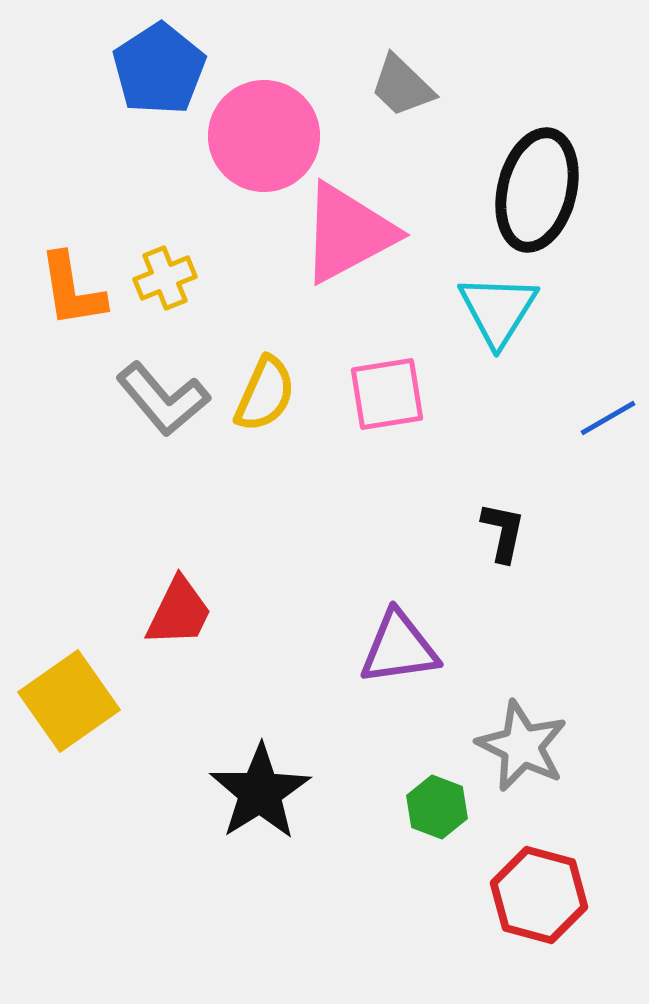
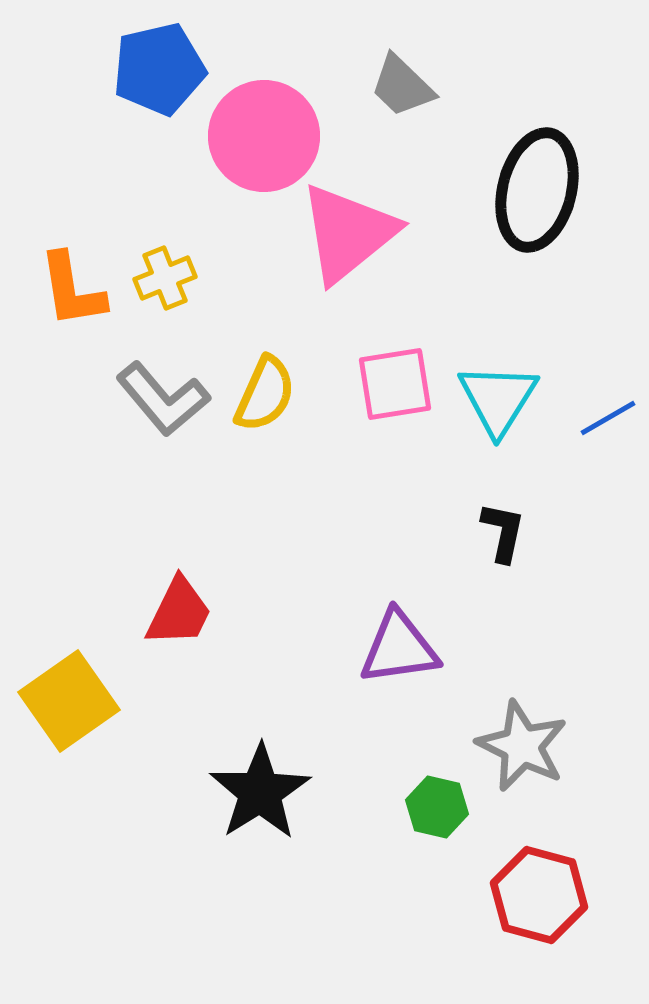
blue pentagon: rotated 20 degrees clockwise
pink triangle: rotated 11 degrees counterclockwise
cyan triangle: moved 89 px down
pink square: moved 8 px right, 10 px up
green hexagon: rotated 8 degrees counterclockwise
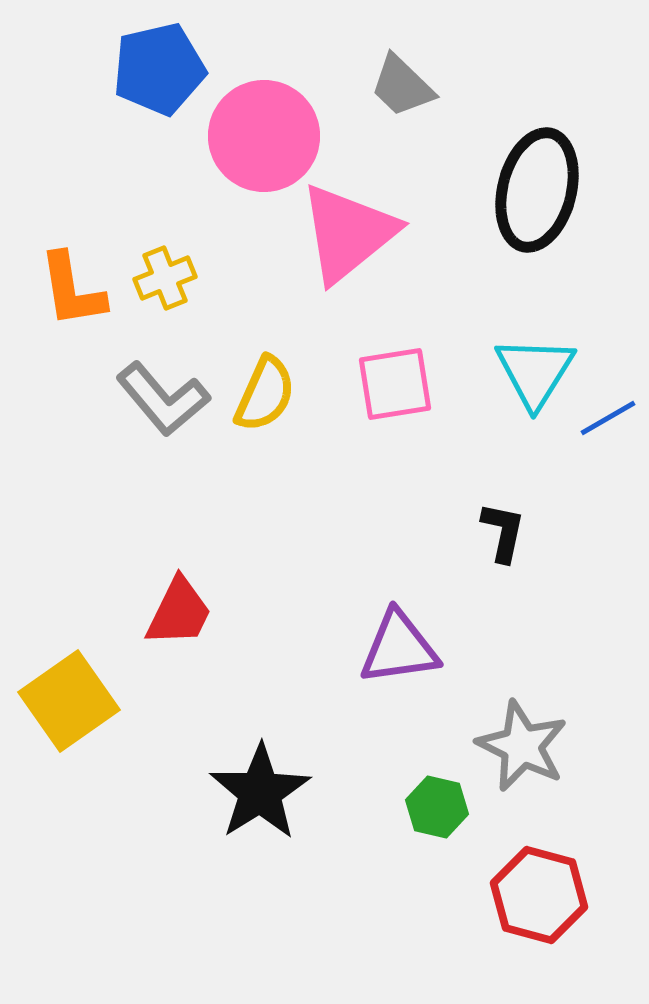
cyan triangle: moved 37 px right, 27 px up
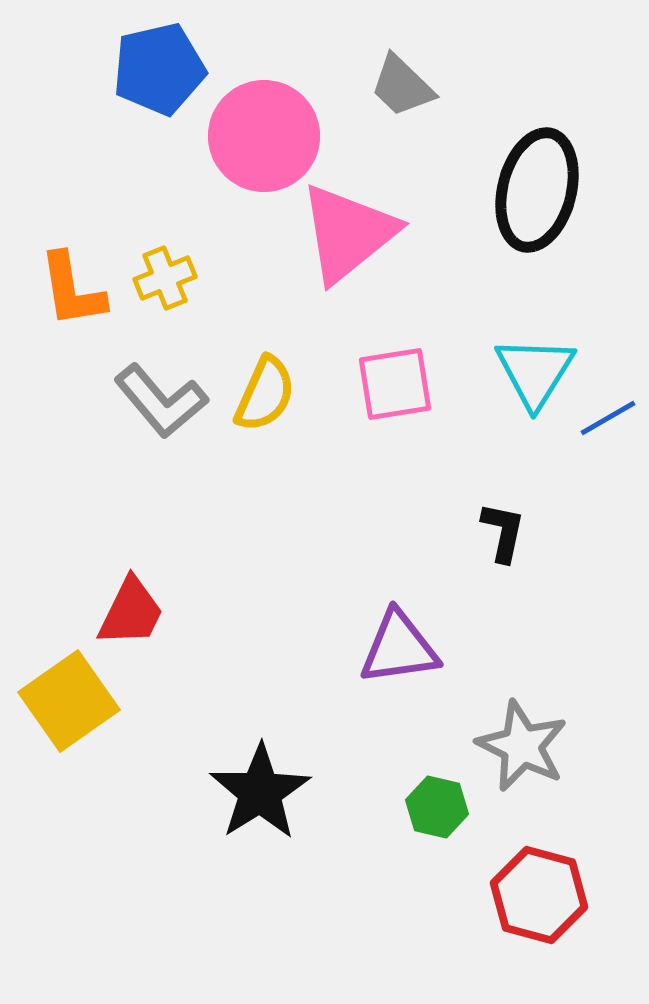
gray L-shape: moved 2 px left, 2 px down
red trapezoid: moved 48 px left
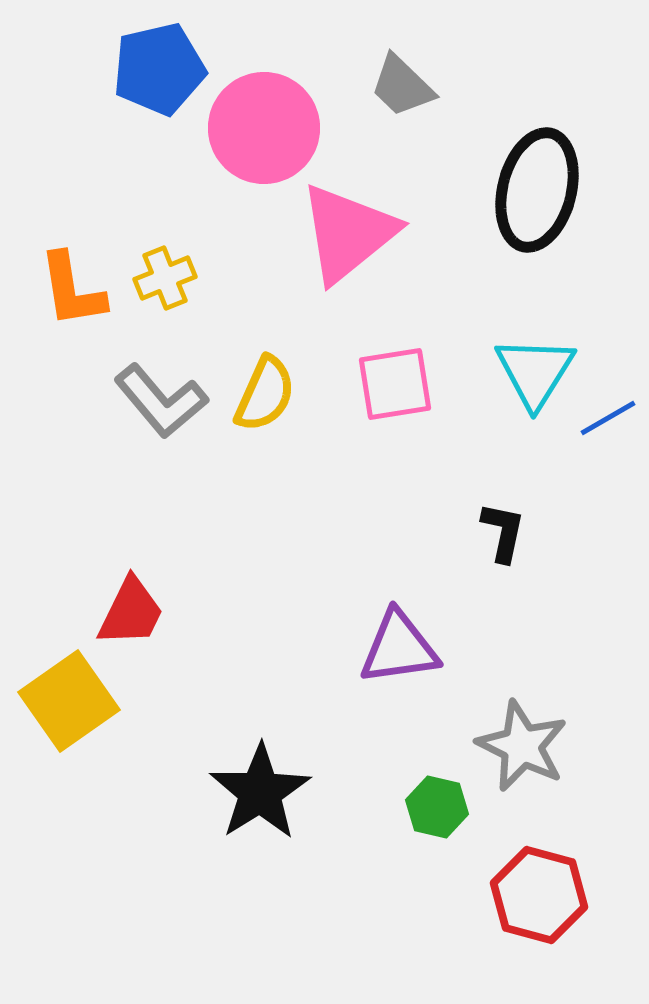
pink circle: moved 8 px up
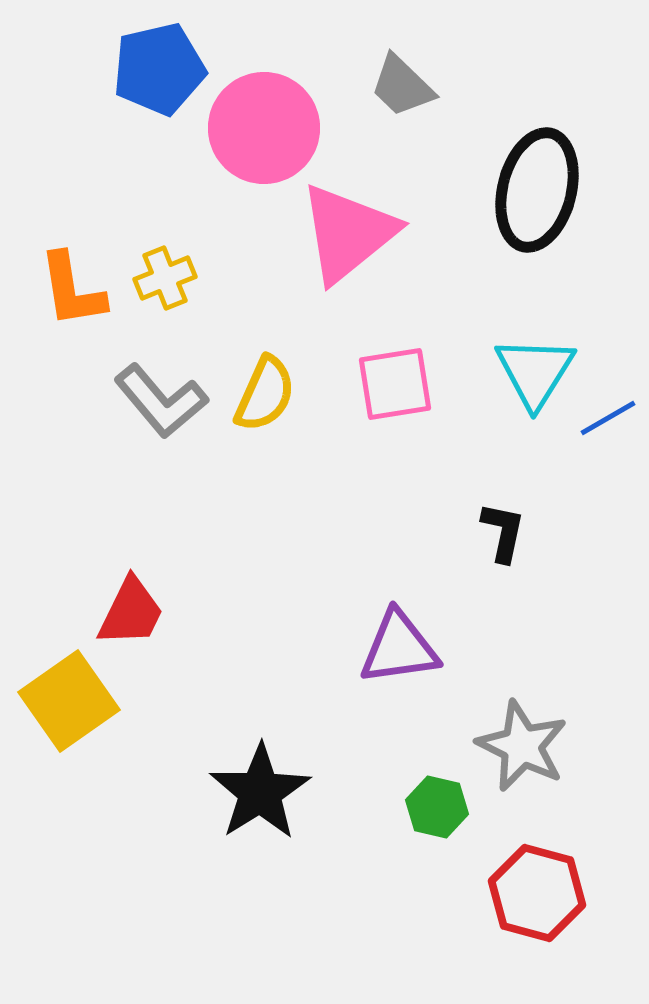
red hexagon: moved 2 px left, 2 px up
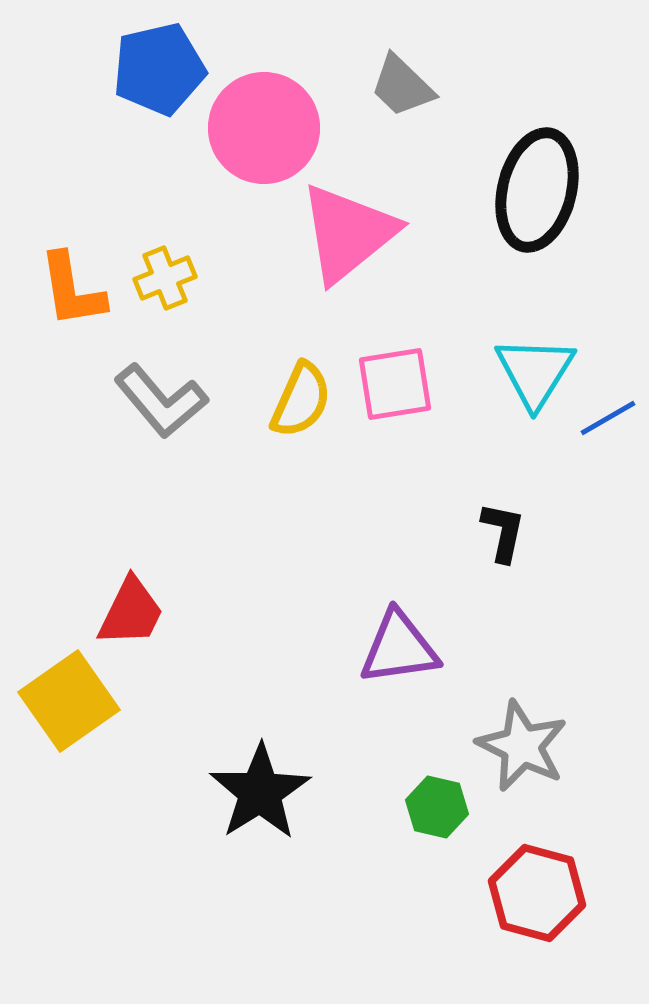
yellow semicircle: moved 36 px right, 6 px down
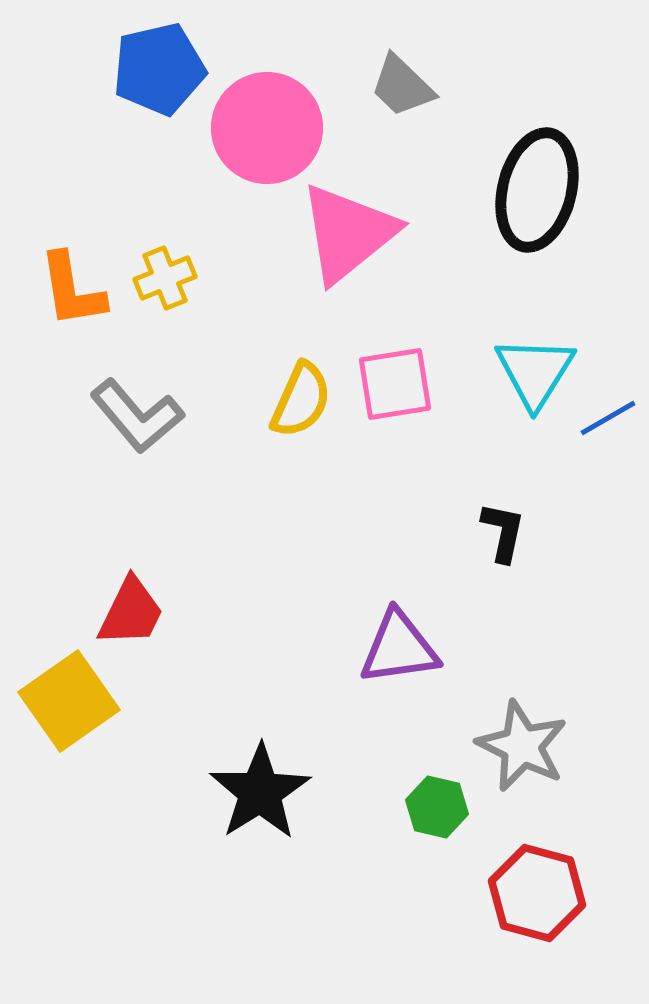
pink circle: moved 3 px right
gray L-shape: moved 24 px left, 15 px down
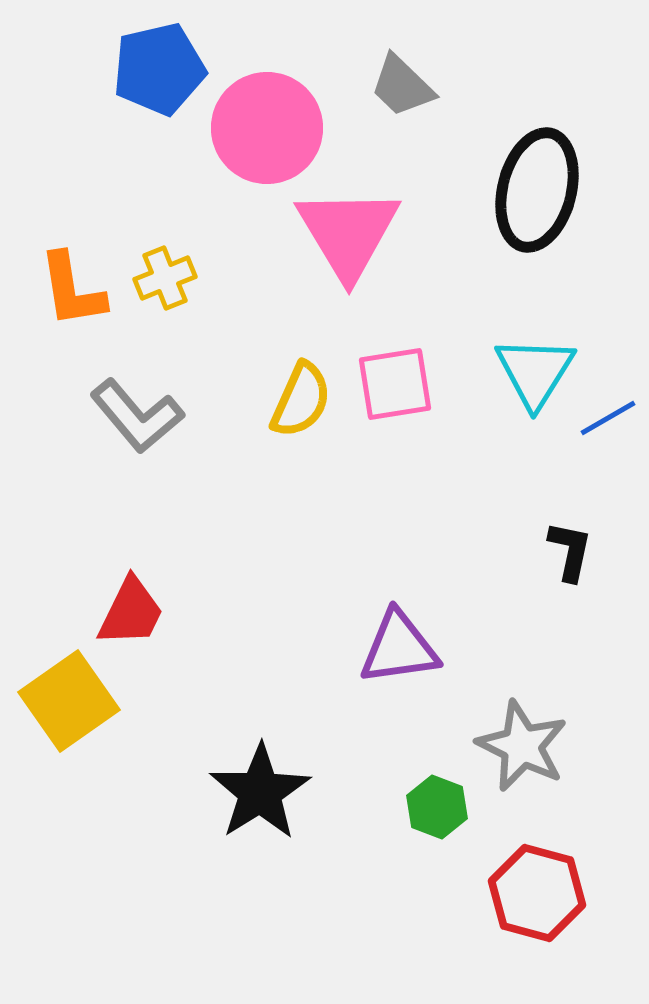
pink triangle: rotated 22 degrees counterclockwise
black L-shape: moved 67 px right, 19 px down
green hexagon: rotated 8 degrees clockwise
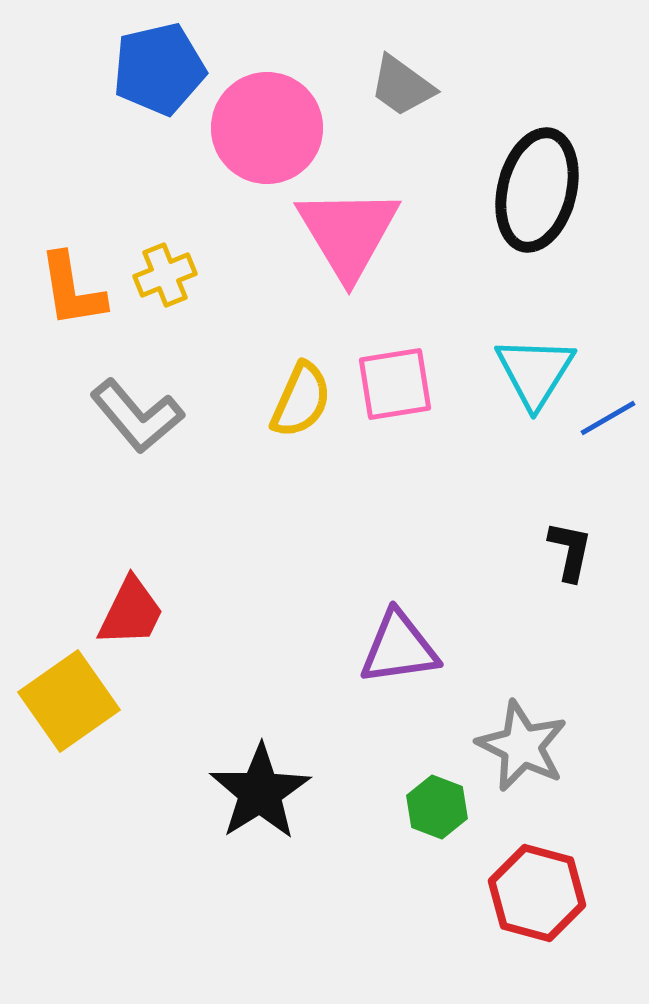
gray trapezoid: rotated 8 degrees counterclockwise
yellow cross: moved 3 px up
